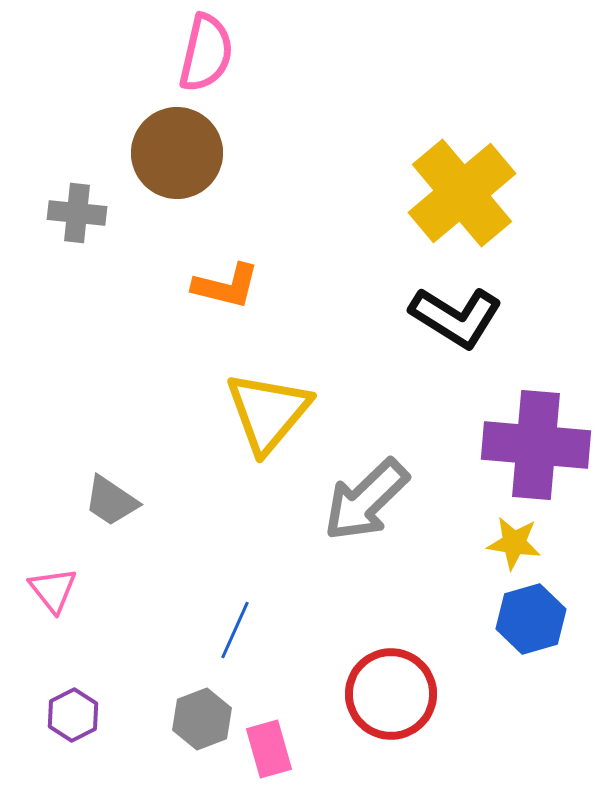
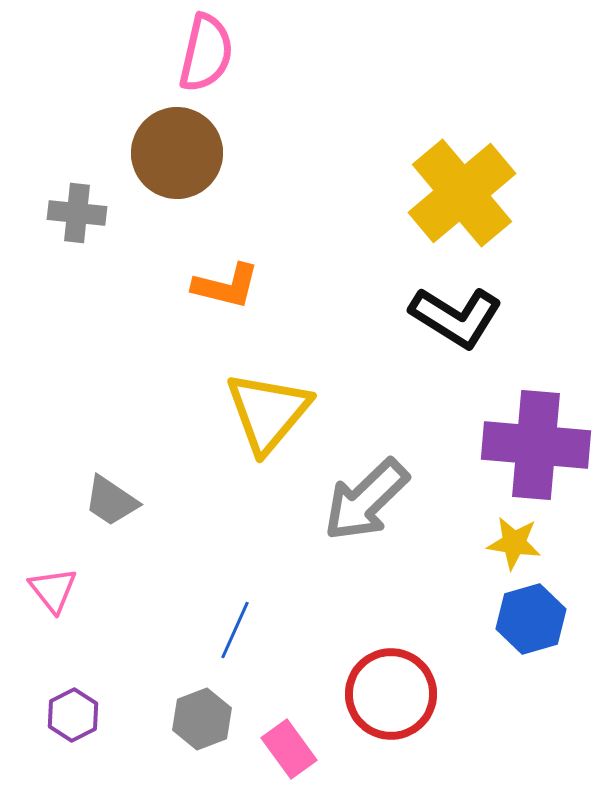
pink rectangle: moved 20 px right; rotated 20 degrees counterclockwise
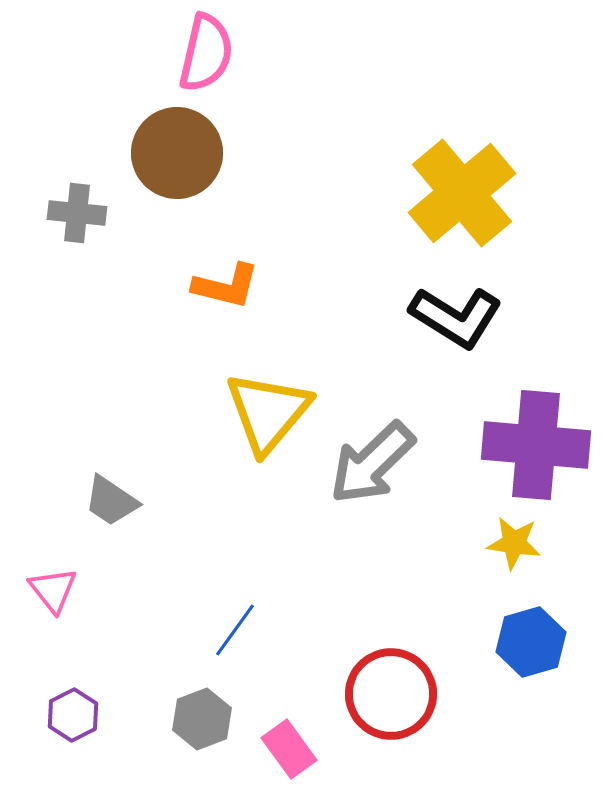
gray arrow: moved 6 px right, 37 px up
blue hexagon: moved 23 px down
blue line: rotated 12 degrees clockwise
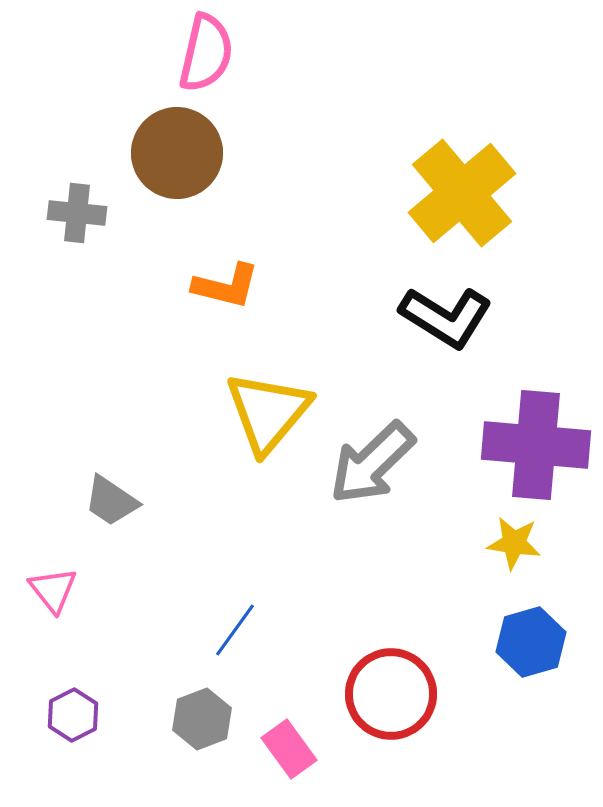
black L-shape: moved 10 px left
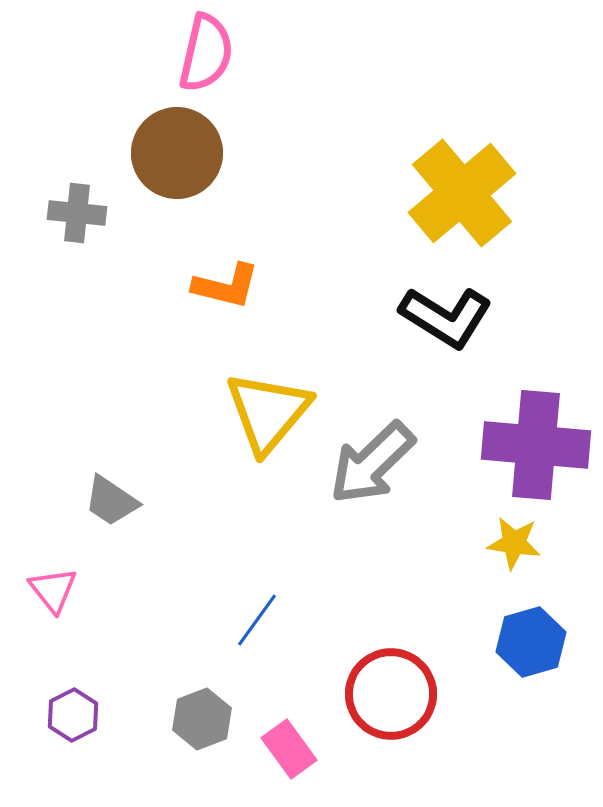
blue line: moved 22 px right, 10 px up
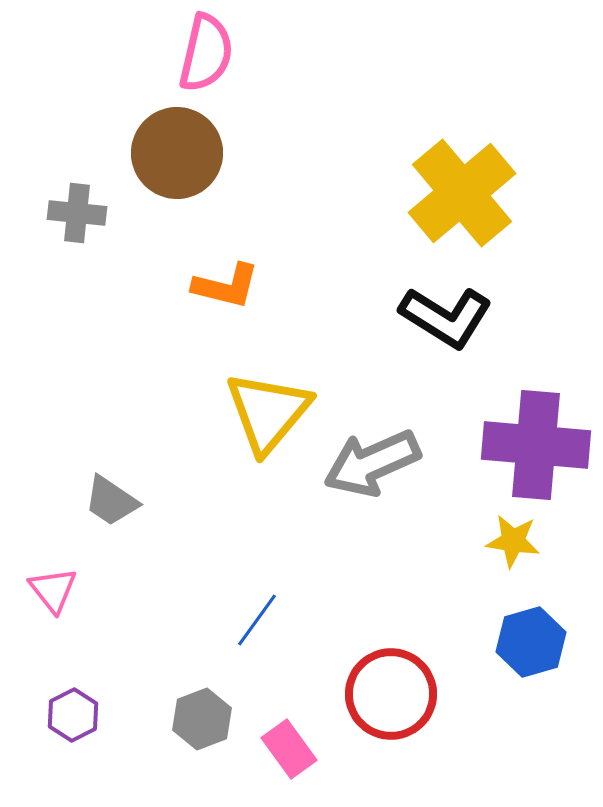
gray arrow: rotated 20 degrees clockwise
yellow star: moved 1 px left, 2 px up
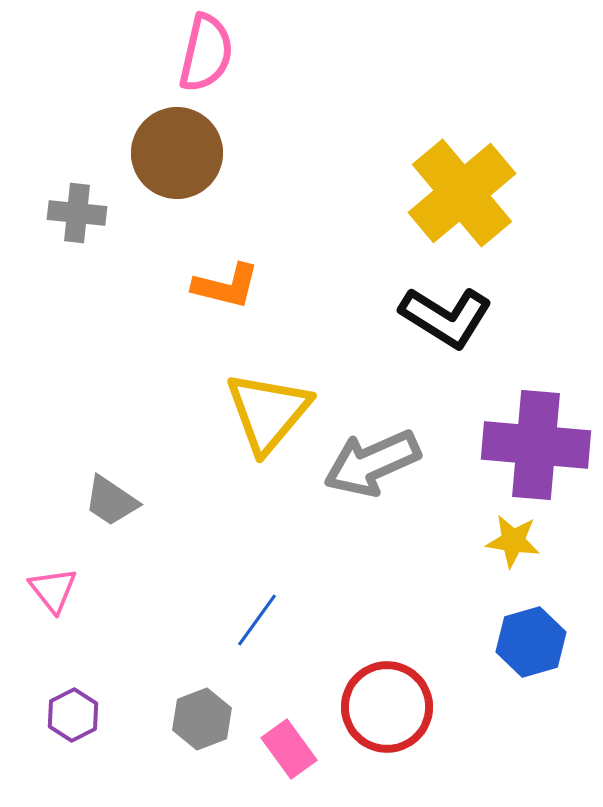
red circle: moved 4 px left, 13 px down
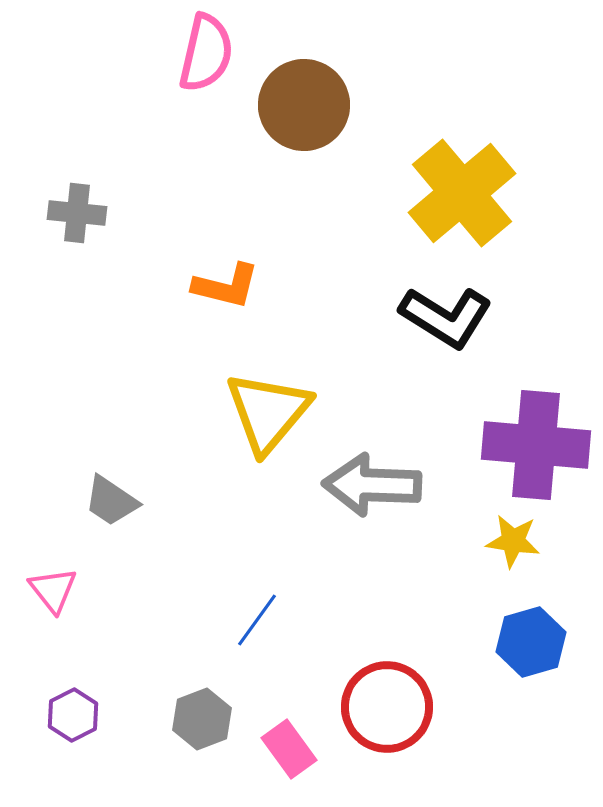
brown circle: moved 127 px right, 48 px up
gray arrow: moved 22 px down; rotated 26 degrees clockwise
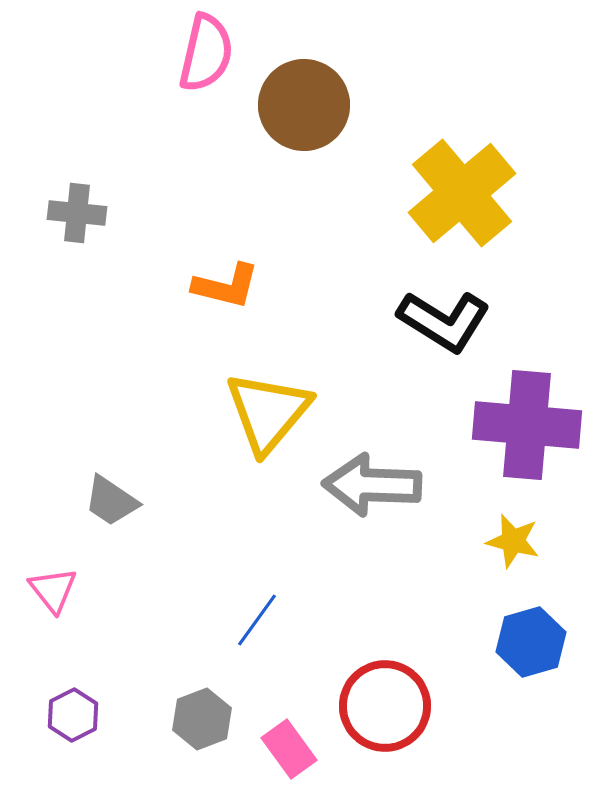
black L-shape: moved 2 px left, 4 px down
purple cross: moved 9 px left, 20 px up
yellow star: rotated 6 degrees clockwise
red circle: moved 2 px left, 1 px up
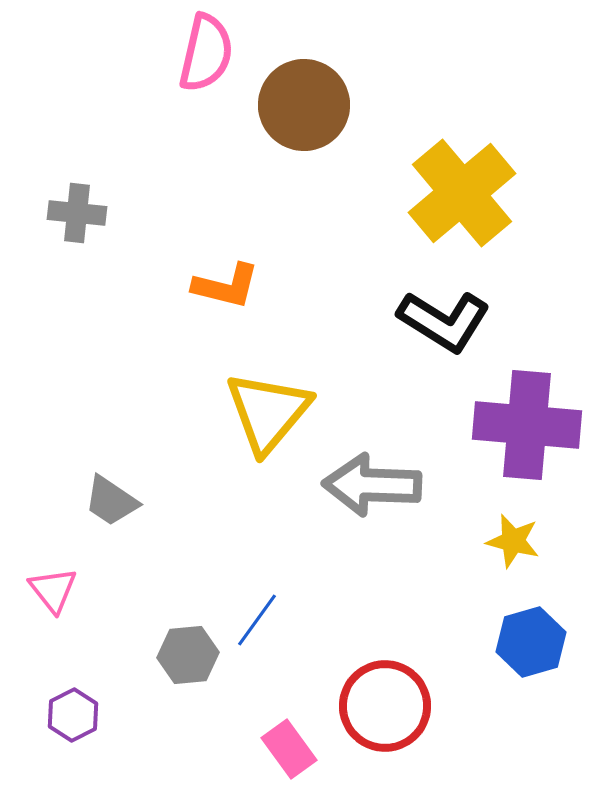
gray hexagon: moved 14 px left, 64 px up; rotated 16 degrees clockwise
